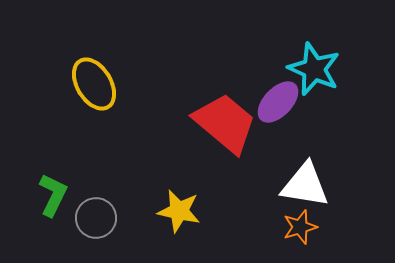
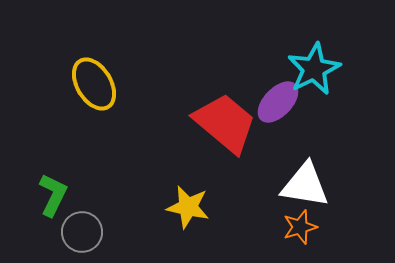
cyan star: rotated 22 degrees clockwise
yellow star: moved 9 px right, 4 px up
gray circle: moved 14 px left, 14 px down
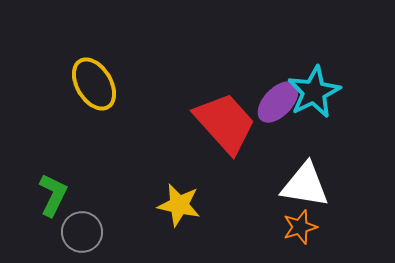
cyan star: moved 23 px down
red trapezoid: rotated 8 degrees clockwise
yellow star: moved 9 px left, 2 px up
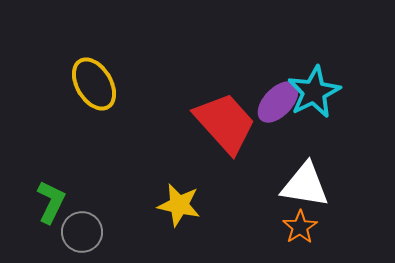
green L-shape: moved 2 px left, 7 px down
orange star: rotated 16 degrees counterclockwise
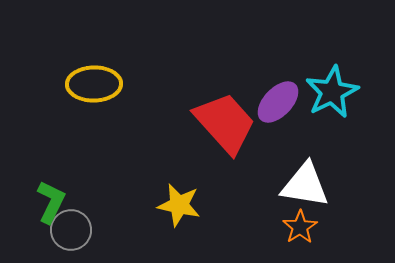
yellow ellipse: rotated 60 degrees counterclockwise
cyan star: moved 18 px right
gray circle: moved 11 px left, 2 px up
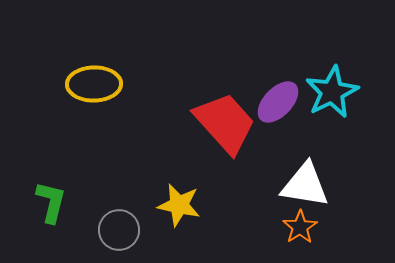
green L-shape: rotated 12 degrees counterclockwise
gray circle: moved 48 px right
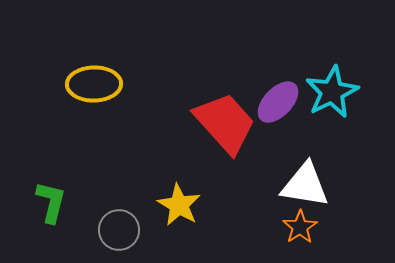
yellow star: rotated 18 degrees clockwise
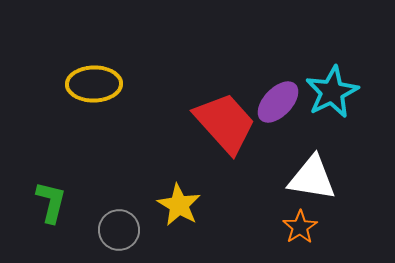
white triangle: moved 7 px right, 7 px up
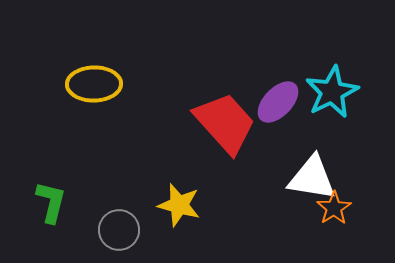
yellow star: rotated 15 degrees counterclockwise
orange star: moved 34 px right, 19 px up
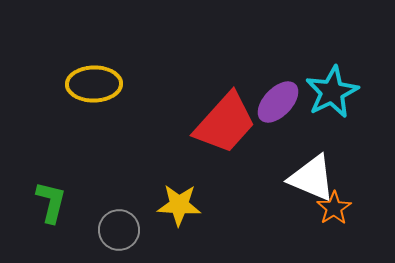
red trapezoid: rotated 84 degrees clockwise
white triangle: rotated 14 degrees clockwise
yellow star: rotated 12 degrees counterclockwise
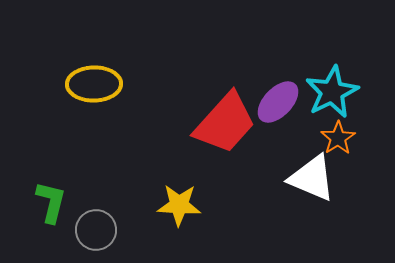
orange star: moved 4 px right, 70 px up
gray circle: moved 23 px left
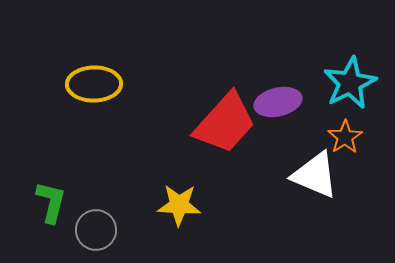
cyan star: moved 18 px right, 9 px up
purple ellipse: rotated 33 degrees clockwise
orange star: moved 7 px right, 1 px up
white triangle: moved 3 px right, 3 px up
